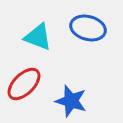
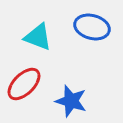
blue ellipse: moved 4 px right, 1 px up
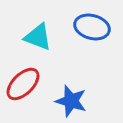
red ellipse: moved 1 px left
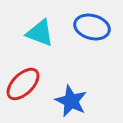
cyan triangle: moved 2 px right, 4 px up
blue star: rotated 8 degrees clockwise
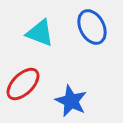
blue ellipse: rotated 48 degrees clockwise
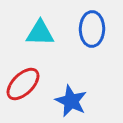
blue ellipse: moved 2 px down; rotated 28 degrees clockwise
cyan triangle: rotated 20 degrees counterclockwise
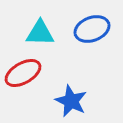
blue ellipse: rotated 68 degrees clockwise
red ellipse: moved 11 px up; rotated 15 degrees clockwise
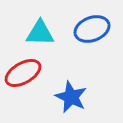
blue star: moved 4 px up
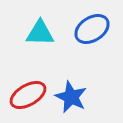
blue ellipse: rotated 12 degrees counterclockwise
red ellipse: moved 5 px right, 22 px down
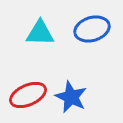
blue ellipse: rotated 16 degrees clockwise
red ellipse: rotated 6 degrees clockwise
